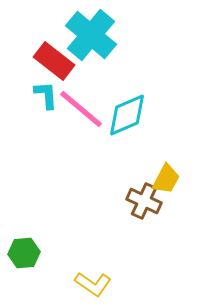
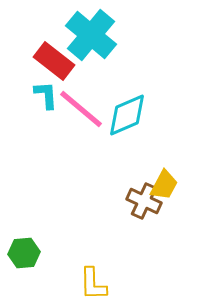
yellow trapezoid: moved 2 px left, 6 px down
yellow L-shape: rotated 54 degrees clockwise
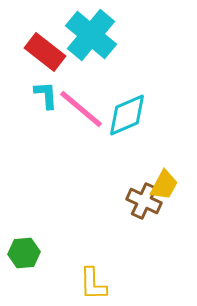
red rectangle: moved 9 px left, 9 px up
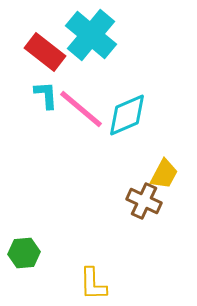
yellow trapezoid: moved 11 px up
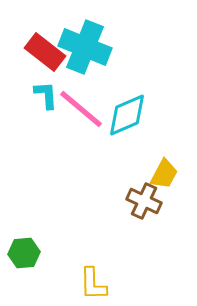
cyan cross: moved 6 px left, 12 px down; rotated 18 degrees counterclockwise
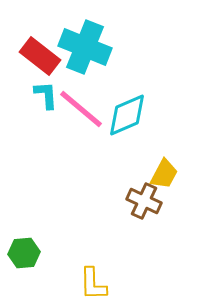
red rectangle: moved 5 px left, 4 px down
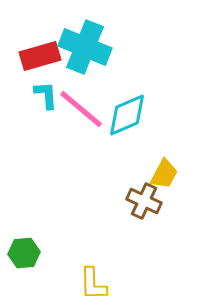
red rectangle: rotated 54 degrees counterclockwise
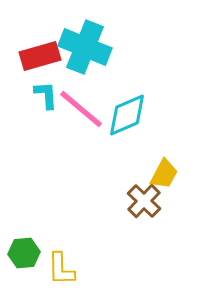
brown cross: rotated 20 degrees clockwise
yellow L-shape: moved 32 px left, 15 px up
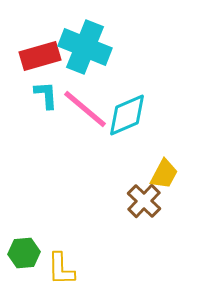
pink line: moved 4 px right
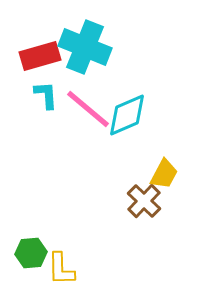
pink line: moved 3 px right
green hexagon: moved 7 px right
